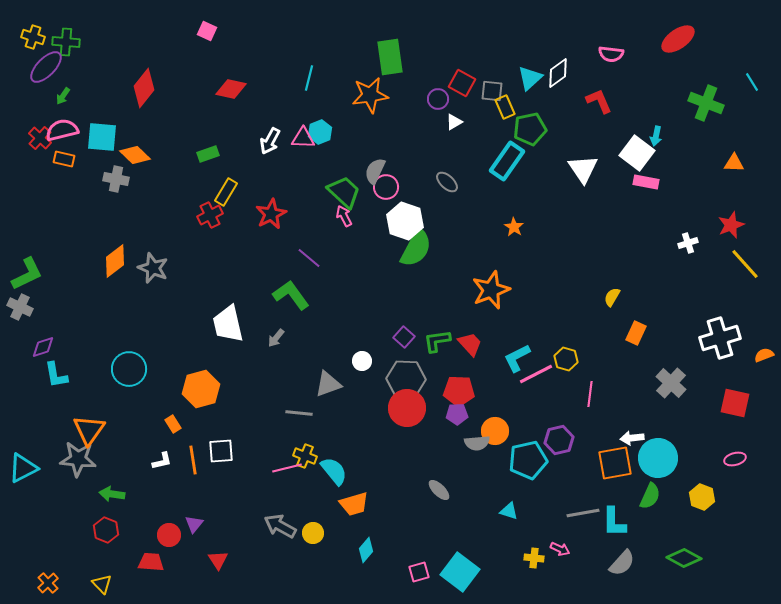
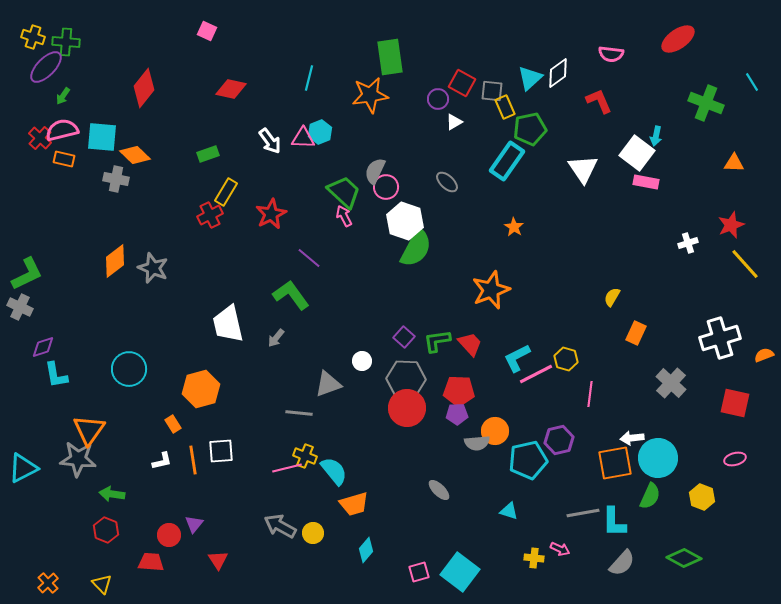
white arrow at (270, 141): rotated 64 degrees counterclockwise
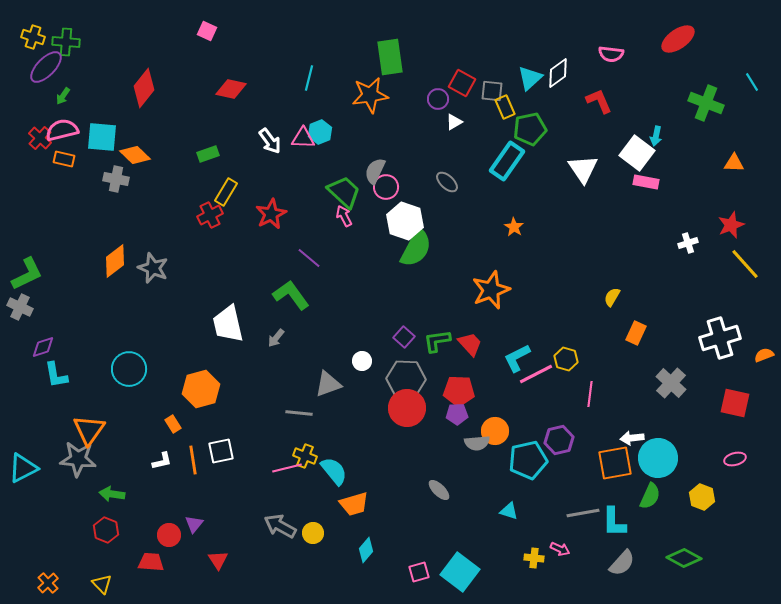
white square at (221, 451): rotated 8 degrees counterclockwise
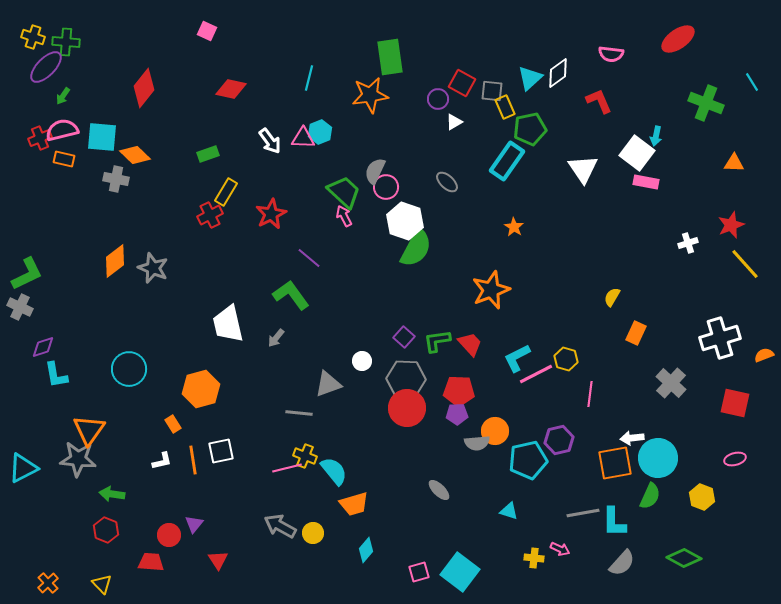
red cross at (40, 138): rotated 25 degrees clockwise
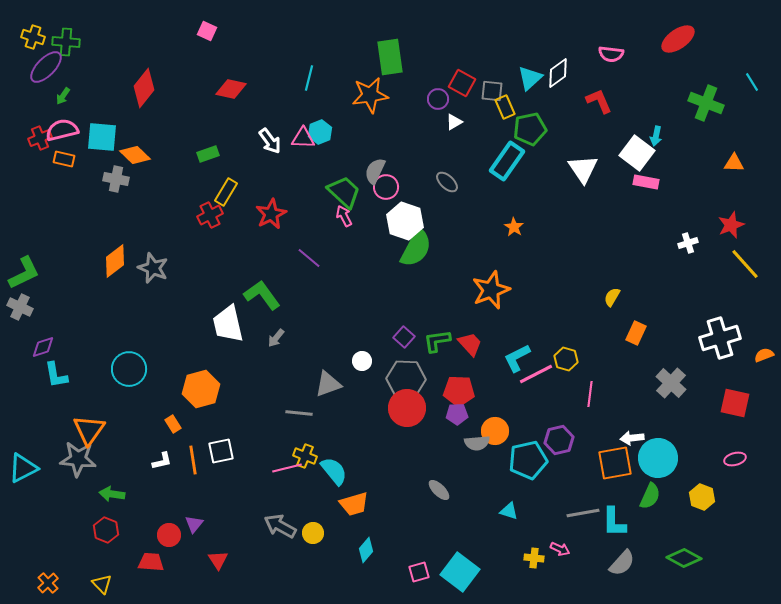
green L-shape at (27, 274): moved 3 px left, 1 px up
green L-shape at (291, 295): moved 29 px left
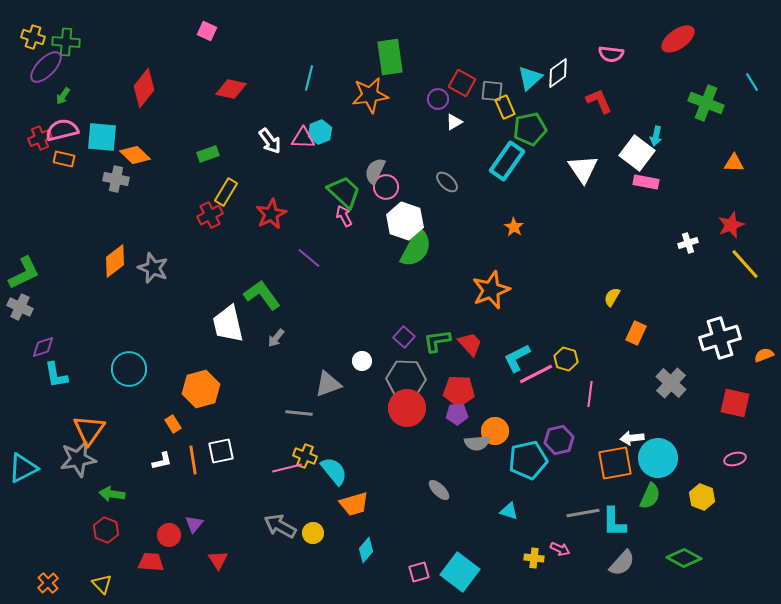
gray star at (78, 459): rotated 15 degrees counterclockwise
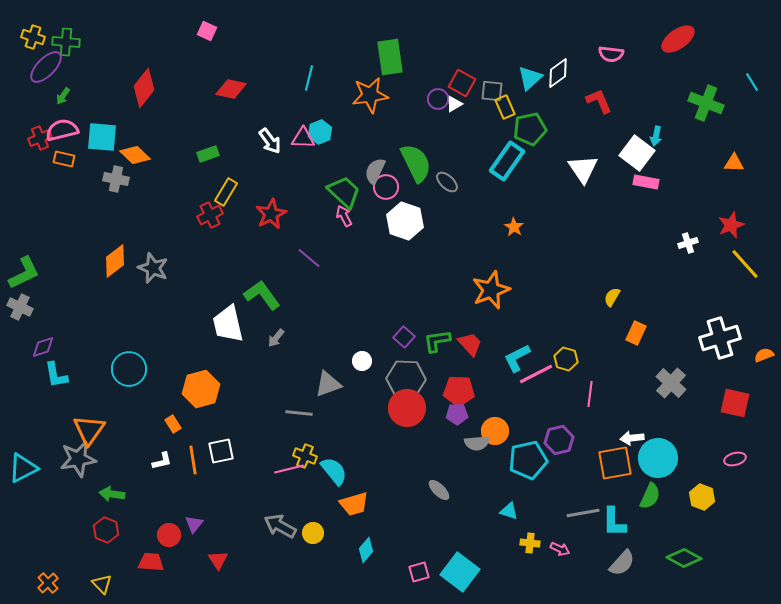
white triangle at (454, 122): moved 18 px up
green semicircle at (416, 248): moved 85 px up; rotated 54 degrees counterclockwise
pink line at (287, 468): moved 2 px right, 1 px down
yellow cross at (534, 558): moved 4 px left, 15 px up
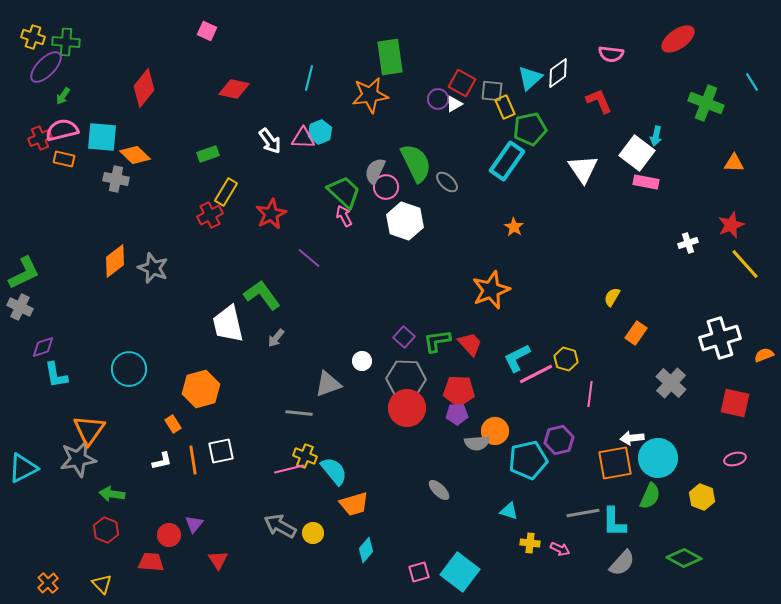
red diamond at (231, 89): moved 3 px right
orange rectangle at (636, 333): rotated 10 degrees clockwise
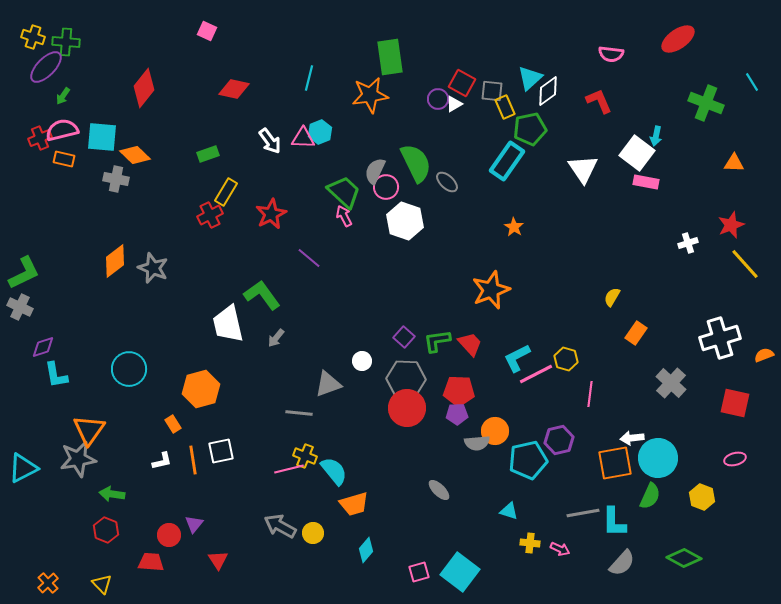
white diamond at (558, 73): moved 10 px left, 18 px down
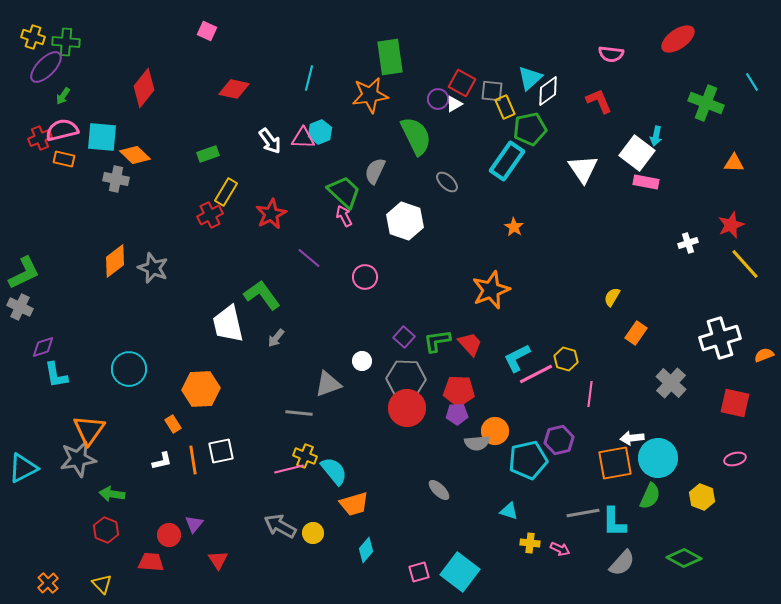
green semicircle at (416, 163): moved 27 px up
pink circle at (386, 187): moved 21 px left, 90 px down
orange hexagon at (201, 389): rotated 12 degrees clockwise
